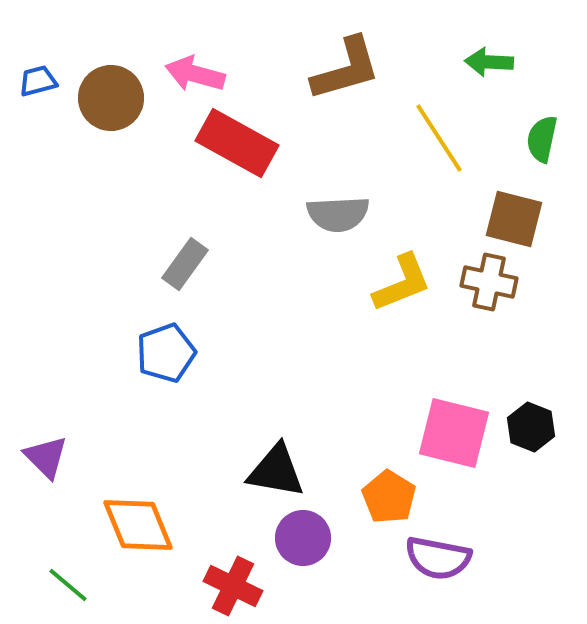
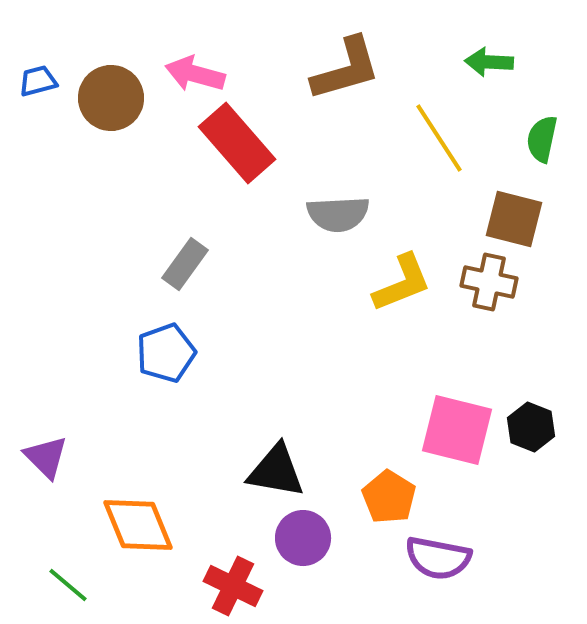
red rectangle: rotated 20 degrees clockwise
pink square: moved 3 px right, 3 px up
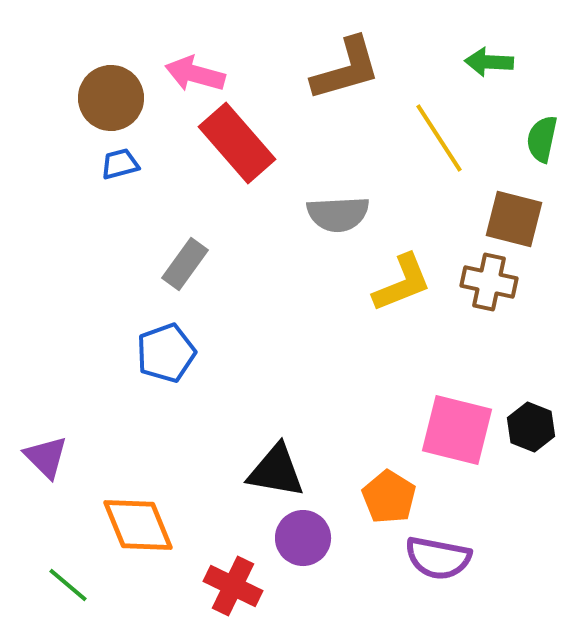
blue trapezoid: moved 82 px right, 83 px down
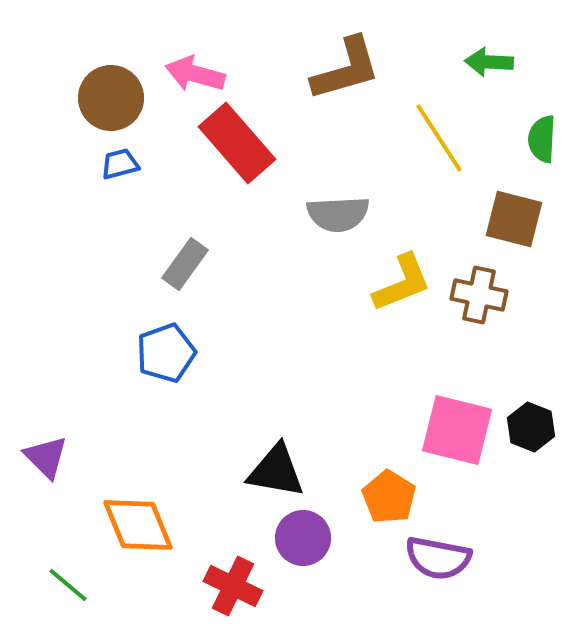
green semicircle: rotated 9 degrees counterclockwise
brown cross: moved 10 px left, 13 px down
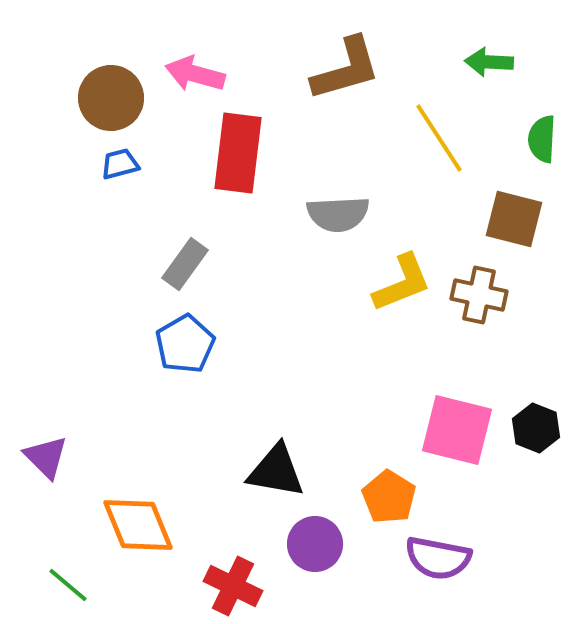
red rectangle: moved 1 px right, 10 px down; rotated 48 degrees clockwise
blue pentagon: moved 19 px right, 9 px up; rotated 10 degrees counterclockwise
black hexagon: moved 5 px right, 1 px down
purple circle: moved 12 px right, 6 px down
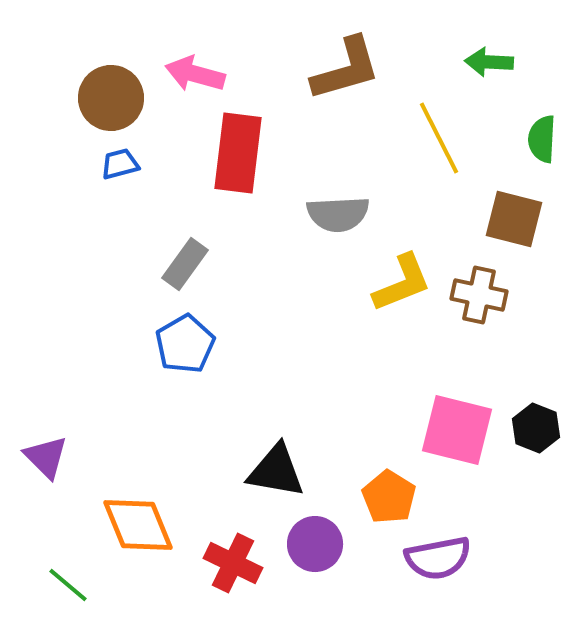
yellow line: rotated 6 degrees clockwise
purple semicircle: rotated 22 degrees counterclockwise
red cross: moved 23 px up
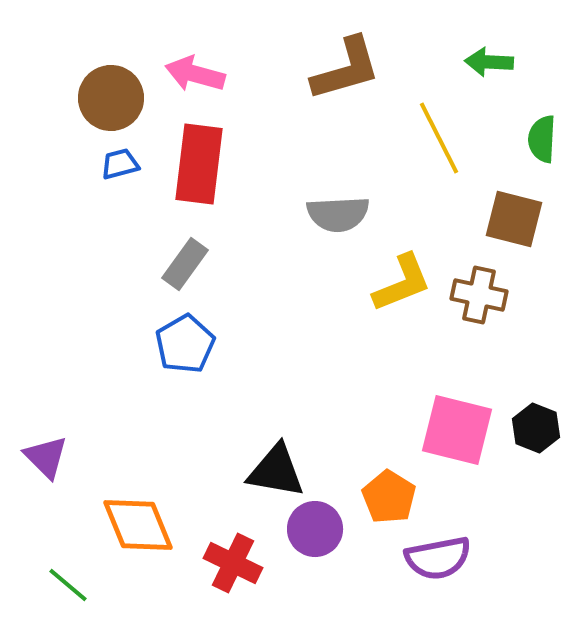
red rectangle: moved 39 px left, 11 px down
purple circle: moved 15 px up
